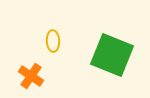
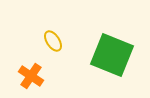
yellow ellipse: rotated 30 degrees counterclockwise
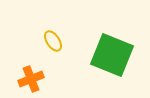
orange cross: moved 3 px down; rotated 35 degrees clockwise
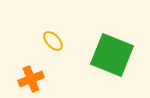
yellow ellipse: rotated 10 degrees counterclockwise
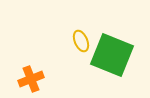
yellow ellipse: moved 28 px right; rotated 20 degrees clockwise
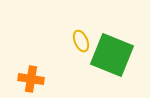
orange cross: rotated 30 degrees clockwise
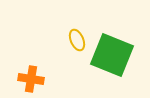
yellow ellipse: moved 4 px left, 1 px up
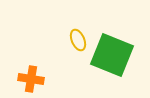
yellow ellipse: moved 1 px right
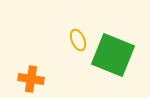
green square: moved 1 px right
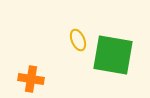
green square: rotated 12 degrees counterclockwise
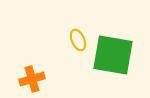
orange cross: moved 1 px right; rotated 25 degrees counterclockwise
